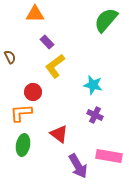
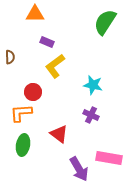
green semicircle: moved 1 px left, 2 px down; rotated 8 degrees counterclockwise
purple rectangle: rotated 24 degrees counterclockwise
brown semicircle: rotated 24 degrees clockwise
purple cross: moved 4 px left
pink rectangle: moved 2 px down
purple arrow: moved 1 px right, 3 px down
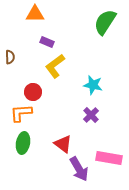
purple cross: rotated 21 degrees clockwise
red triangle: moved 4 px right, 10 px down
green ellipse: moved 2 px up
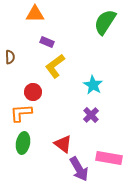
cyan star: rotated 18 degrees clockwise
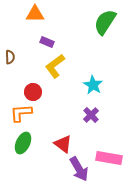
green ellipse: rotated 15 degrees clockwise
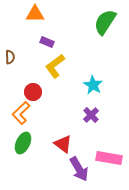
orange L-shape: rotated 40 degrees counterclockwise
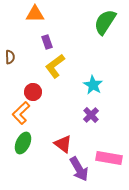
purple rectangle: rotated 48 degrees clockwise
